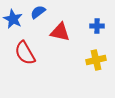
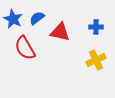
blue semicircle: moved 1 px left, 6 px down
blue cross: moved 1 px left, 1 px down
red semicircle: moved 5 px up
yellow cross: rotated 12 degrees counterclockwise
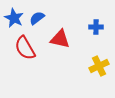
blue star: moved 1 px right, 1 px up
red triangle: moved 7 px down
yellow cross: moved 3 px right, 6 px down
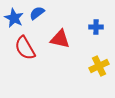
blue semicircle: moved 5 px up
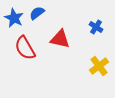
blue cross: rotated 32 degrees clockwise
yellow cross: rotated 12 degrees counterclockwise
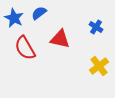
blue semicircle: moved 2 px right
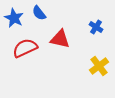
blue semicircle: rotated 91 degrees counterclockwise
red semicircle: rotated 95 degrees clockwise
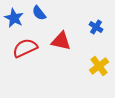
red triangle: moved 1 px right, 2 px down
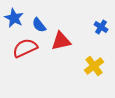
blue semicircle: moved 12 px down
blue cross: moved 5 px right
red triangle: rotated 25 degrees counterclockwise
yellow cross: moved 5 px left
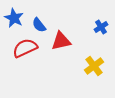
blue cross: rotated 24 degrees clockwise
